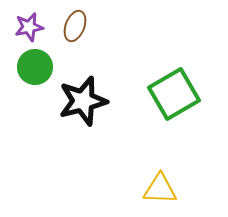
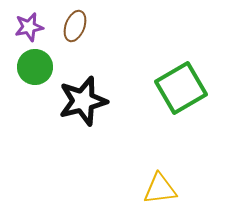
green square: moved 7 px right, 6 px up
yellow triangle: rotated 9 degrees counterclockwise
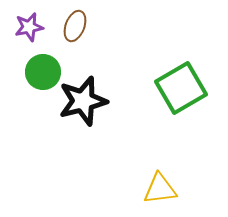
green circle: moved 8 px right, 5 px down
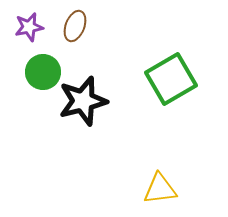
green square: moved 10 px left, 9 px up
